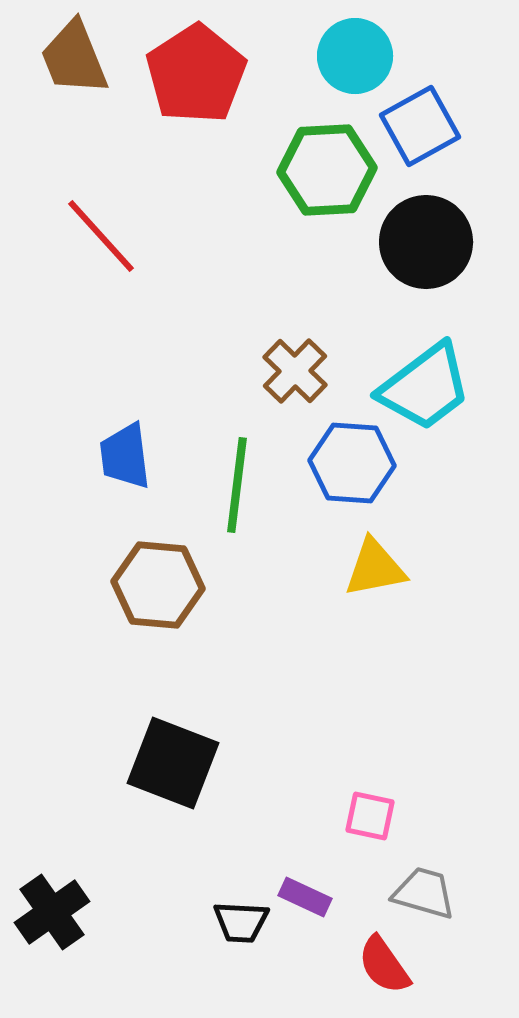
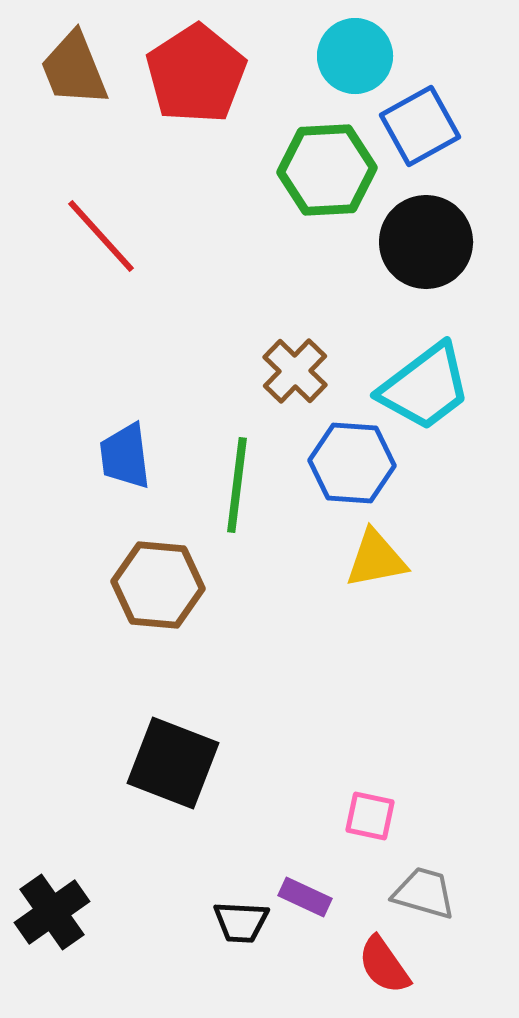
brown trapezoid: moved 11 px down
yellow triangle: moved 1 px right, 9 px up
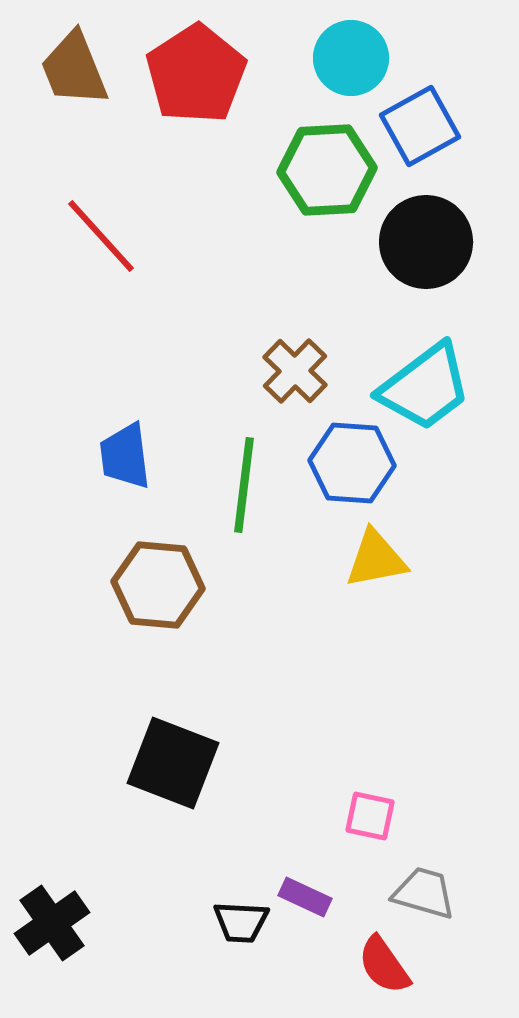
cyan circle: moved 4 px left, 2 px down
green line: moved 7 px right
black cross: moved 11 px down
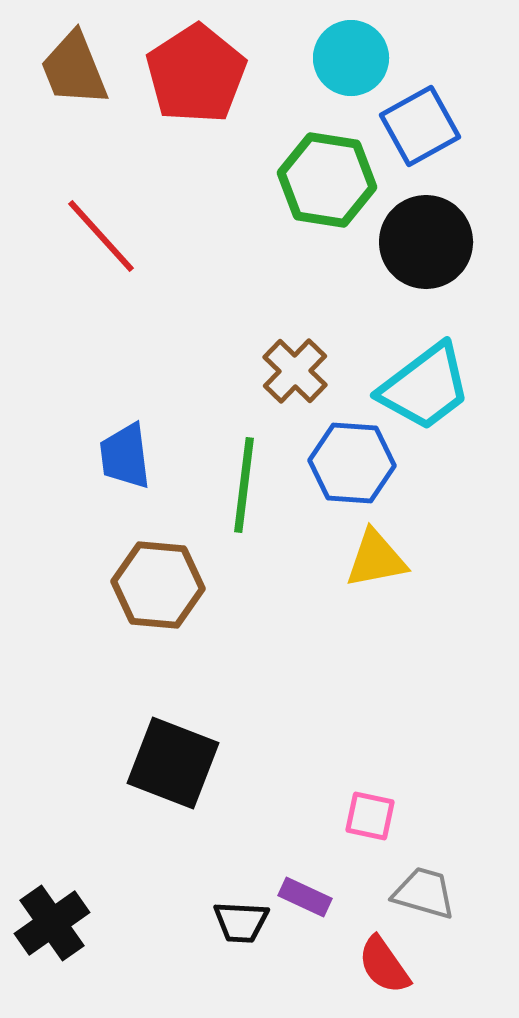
green hexagon: moved 10 px down; rotated 12 degrees clockwise
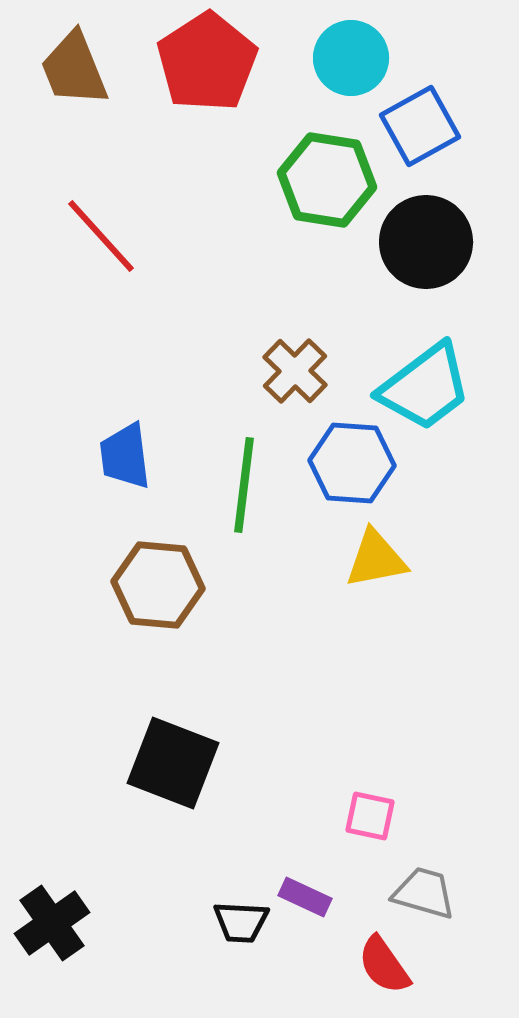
red pentagon: moved 11 px right, 12 px up
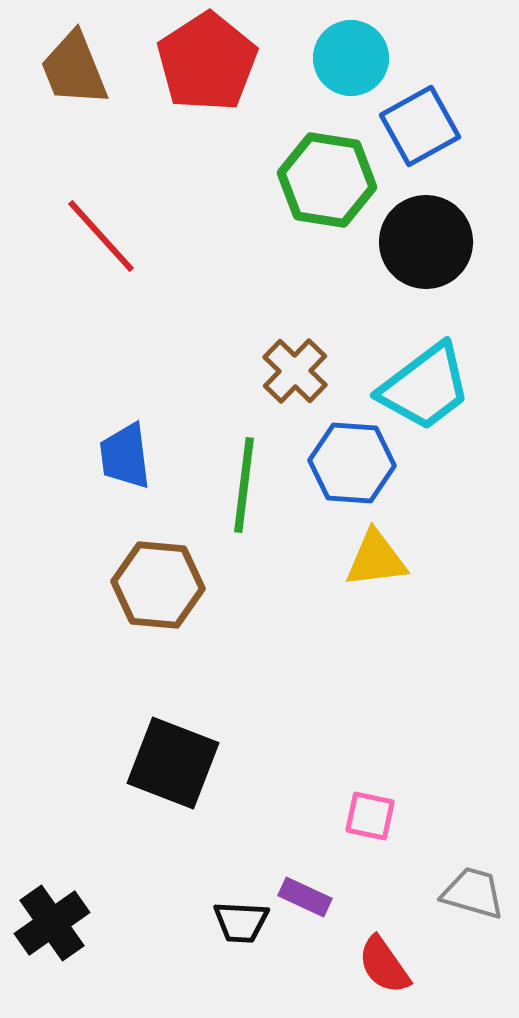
yellow triangle: rotated 4 degrees clockwise
gray trapezoid: moved 49 px right
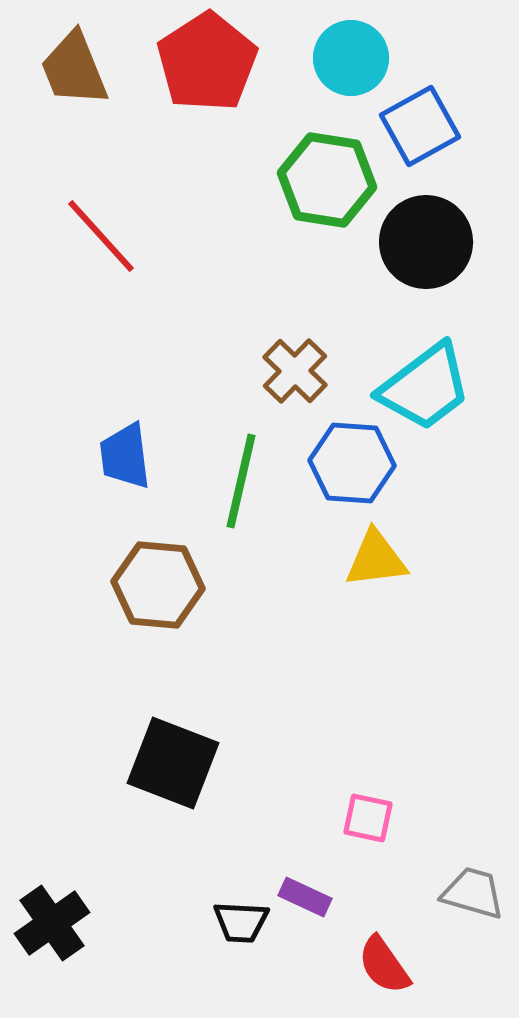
green line: moved 3 px left, 4 px up; rotated 6 degrees clockwise
pink square: moved 2 px left, 2 px down
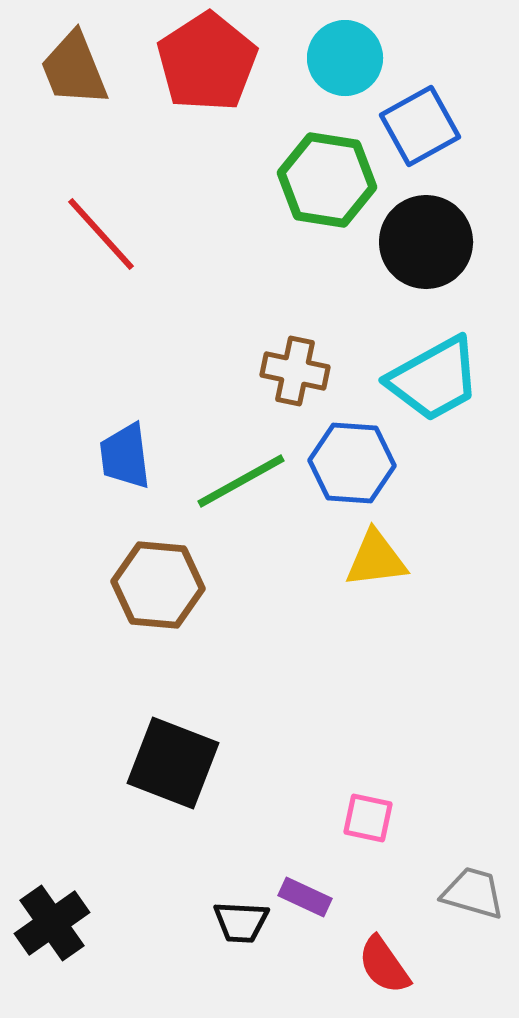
cyan circle: moved 6 px left
red line: moved 2 px up
brown cross: rotated 32 degrees counterclockwise
cyan trapezoid: moved 9 px right, 8 px up; rotated 8 degrees clockwise
green line: rotated 48 degrees clockwise
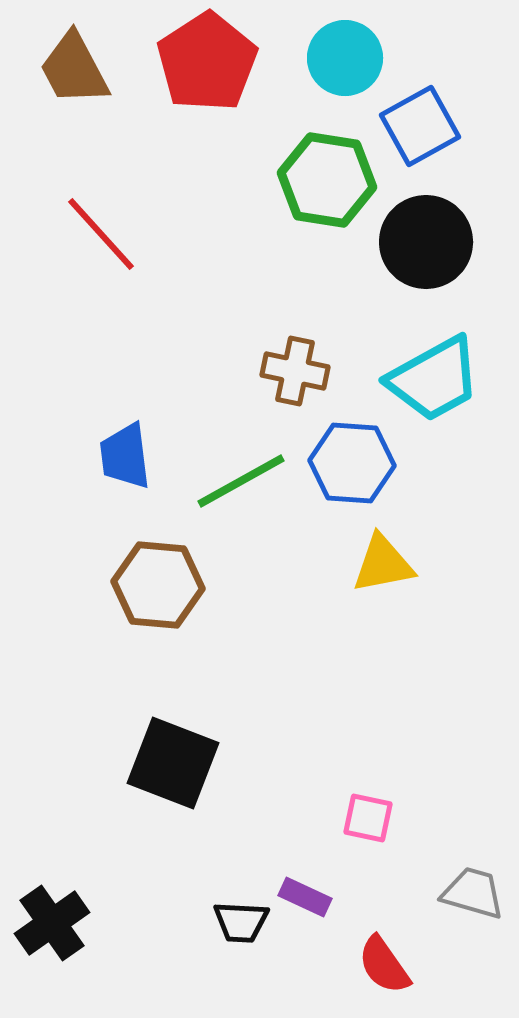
brown trapezoid: rotated 6 degrees counterclockwise
yellow triangle: moved 7 px right, 5 px down; rotated 4 degrees counterclockwise
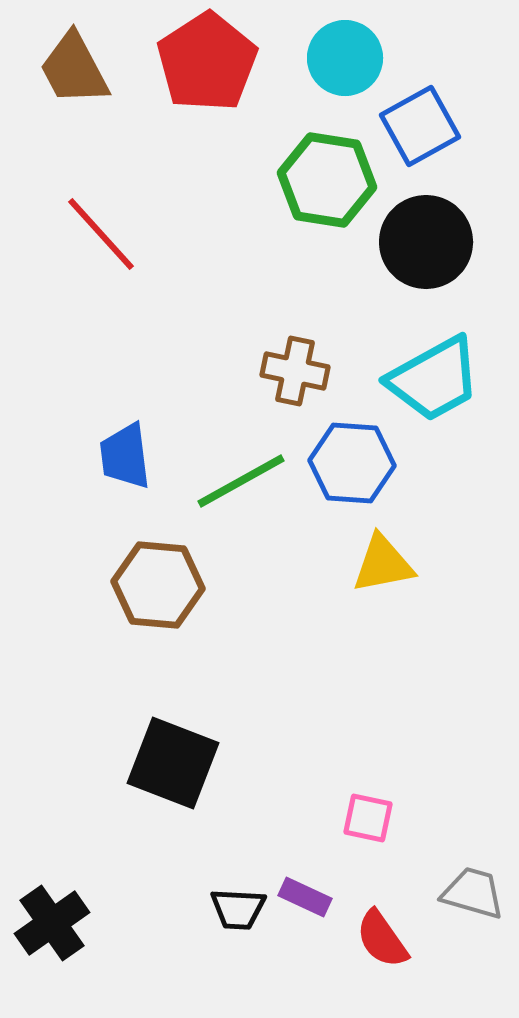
black trapezoid: moved 3 px left, 13 px up
red semicircle: moved 2 px left, 26 px up
